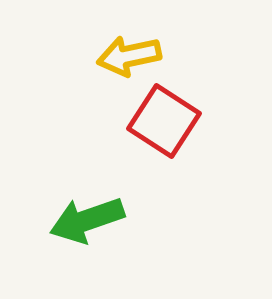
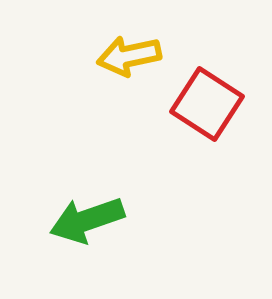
red square: moved 43 px right, 17 px up
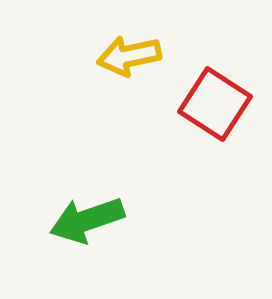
red square: moved 8 px right
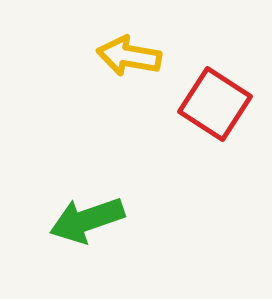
yellow arrow: rotated 22 degrees clockwise
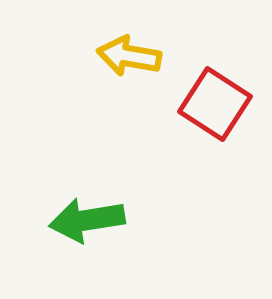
green arrow: rotated 10 degrees clockwise
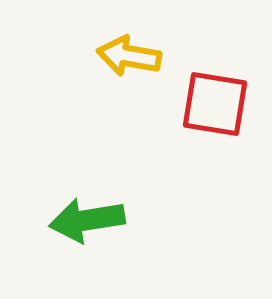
red square: rotated 24 degrees counterclockwise
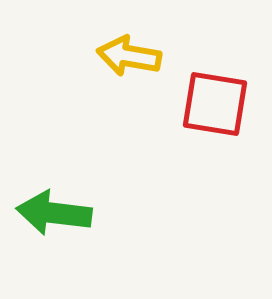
green arrow: moved 33 px left, 7 px up; rotated 16 degrees clockwise
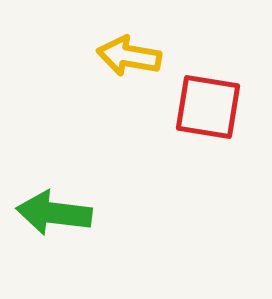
red square: moved 7 px left, 3 px down
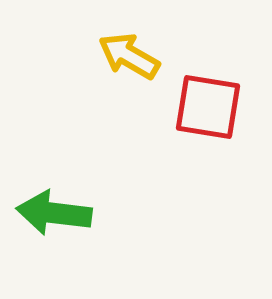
yellow arrow: rotated 20 degrees clockwise
